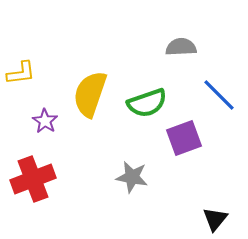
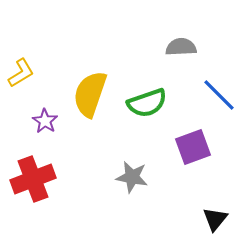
yellow L-shape: rotated 24 degrees counterclockwise
purple square: moved 9 px right, 9 px down
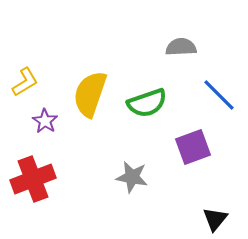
yellow L-shape: moved 4 px right, 9 px down
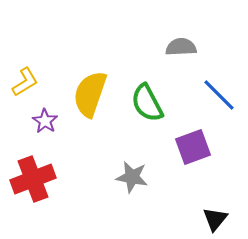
green semicircle: rotated 81 degrees clockwise
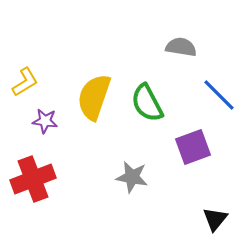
gray semicircle: rotated 12 degrees clockwise
yellow semicircle: moved 4 px right, 3 px down
purple star: rotated 25 degrees counterclockwise
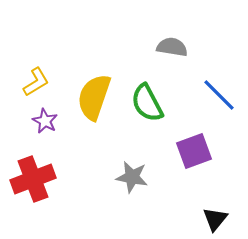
gray semicircle: moved 9 px left
yellow L-shape: moved 11 px right
purple star: rotated 20 degrees clockwise
purple square: moved 1 px right, 4 px down
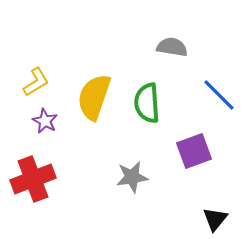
green semicircle: rotated 24 degrees clockwise
gray star: rotated 20 degrees counterclockwise
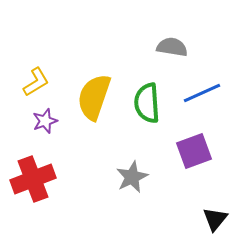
blue line: moved 17 px left, 2 px up; rotated 69 degrees counterclockwise
purple star: rotated 25 degrees clockwise
gray star: rotated 16 degrees counterclockwise
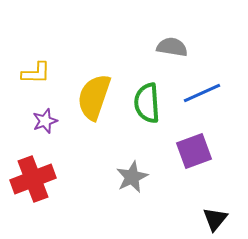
yellow L-shape: moved 9 px up; rotated 32 degrees clockwise
